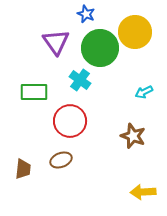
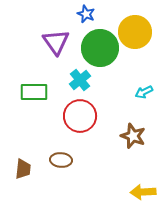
cyan cross: rotated 15 degrees clockwise
red circle: moved 10 px right, 5 px up
brown ellipse: rotated 25 degrees clockwise
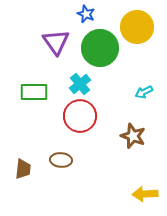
yellow circle: moved 2 px right, 5 px up
cyan cross: moved 4 px down
yellow arrow: moved 2 px right, 2 px down
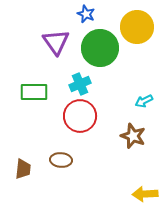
cyan cross: rotated 15 degrees clockwise
cyan arrow: moved 9 px down
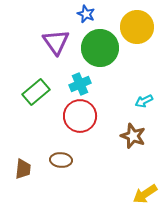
green rectangle: moved 2 px right; rotated 40 degrees counterclockwise
yellow arrow: rotated 30 degrees counterclockwise
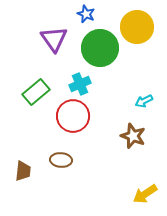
purple triangle: moved 2 px left, 3 px up
red circle: moved 7 px left
brown trapezoid: moved 2 px down
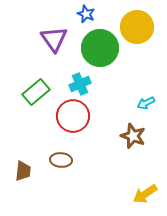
cyan arrow: moved 2 px right, 2 px down
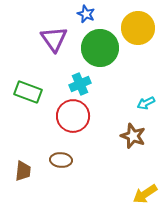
yellow circle: moved 1 px right, 1 px down
green rectangle: moved 8 px left; rotated 60 degrees clockwise
